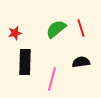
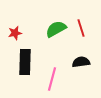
green semicircle: rotated 10 degrees clockwise
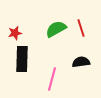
black rectangle: moved 3 px left, 3 px up
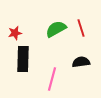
black rectangle: moved 1 px right
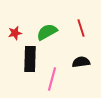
green semicircle: moved 9 px left, 3 px down
black rectangle: moved 7 px right
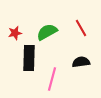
red line: rotated 12 degrees counterclockwise
black rectangle: moved 1 px left, 1 px up
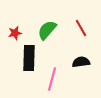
green semicircle: moved 2 px up; rotated 20 degrees counterclockwise
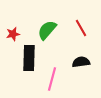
red star: moved 2 px left, 1 px down
